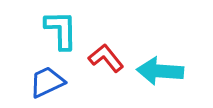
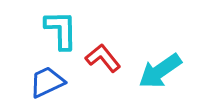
red L-shape: moved 3 px left
cyan arrow: rotated 39 degrees counterclockwise
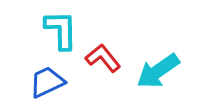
cyan arrow: moved 2 px left
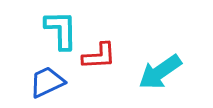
red L-shape: moved 4 px left, 2 px up; rotated 126 degrees clockwise
cyan arrow: moved 2 px right, 1 px down
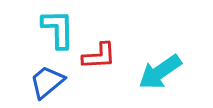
cyan L-shape: moved 3 px left, 1 px up
blue trapezoid: rotated 15 degrees counterclockwise
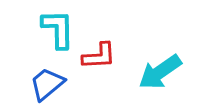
blue trapezoid: moved 2 px down
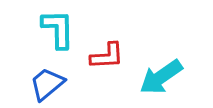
red L-shape: moved 8 px right
cyan arrow: moved 1 px right, 5 px down
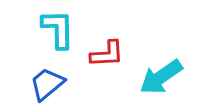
red L-shape: moved 2 px up
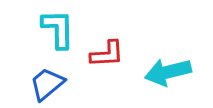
cyan arrow: moved 7 px right, 5 px up; rotated 21 degrees clockwise
